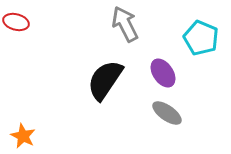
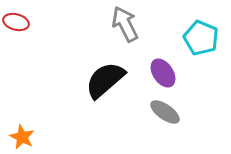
black semicircle: rotated 15 degrees clockwise
gray ellipse: moved 2 px left, 1 px up
orange star: moved 1 px left, 1 px down
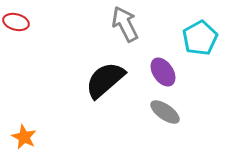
cyan pentagon: moved 1 px left; rotated 20 degrees clockwise
purple ellipse: moved 1 px up
orange star: moved 2 px right
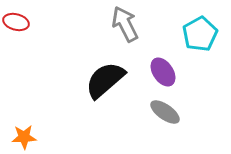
cyan pentagon: moved 4 px up
orange star: rotated 30 degrees counterclockwise
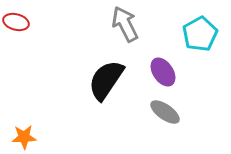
black semicircle: moved 1 px right; rotated 15 degrees counterclockwise
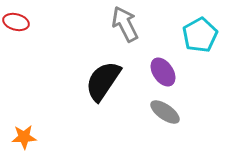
cyan pentagon: moved 1 px down
black semicircle: moved 3 px left, 1 px down
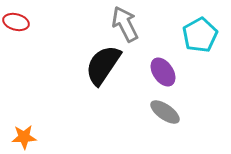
black semicircle: moved 16 px up
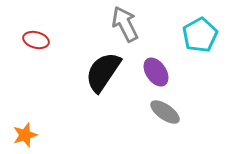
red ellipse: moved 20 px right, 18 px down
black semicircle: moved 7 px down
purple ellipse: moved 7 px left
orange star: moved 1 px right, 2 px up; rotated 15 degrees counterclockwise
